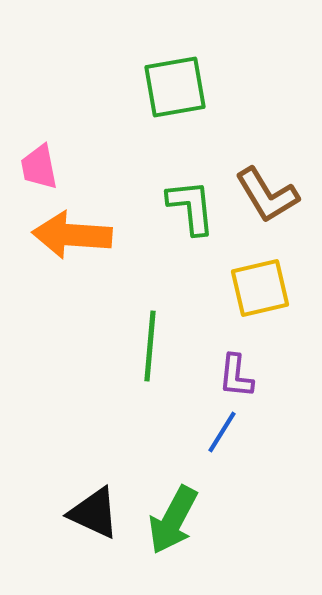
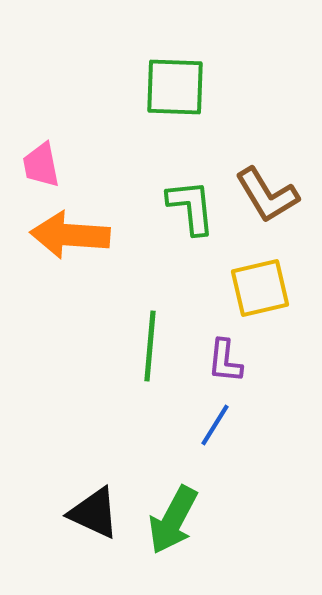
green square: rotated 12 degrees clockwise
pink trapezoid: moved 2 px right, 2 px up
orange arrow: moved 2 px left
purple L-shape: moved 11 px left, 15 px up
blue line: moved 7 px left, 7 px up
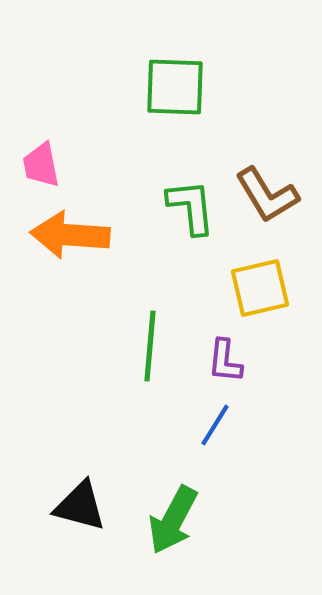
black triangle: moved 14 px left, 7 px up; rotated 10 degrees counterclockwise
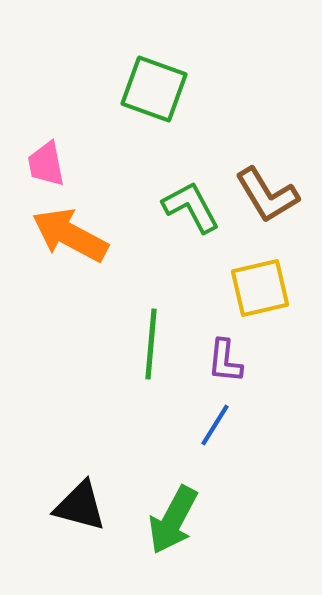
green square: moved 21 px left, 2 px down; rotated 18 degrees clockwise
pink trapezoid: moved 5 px right, 1 px up
green L-shape: rotated 22 degrees counterclockwise
orange arrow: rotated 24 degrees clockwise
green line: moved 1 px right, 2 px up
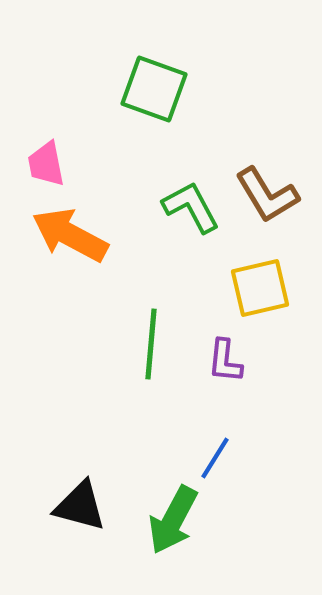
blue line: moved 33 px down
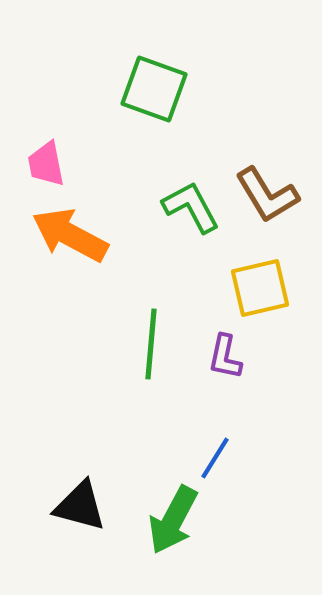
purple L-shape: moved 4 px up; rotated 6 degrees clockwise
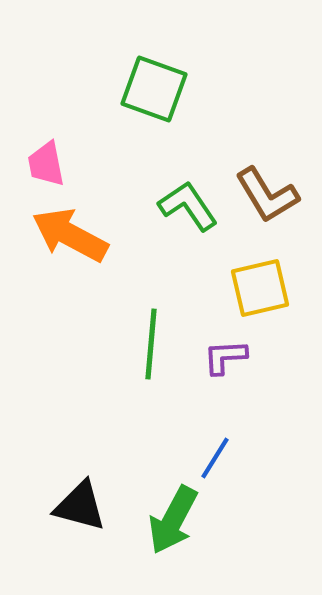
green L-shape: moved 3 px left, 1 px up; rotated 6 degrees counterclockwise
purple L-shape: rotated 75 degrees clockwise
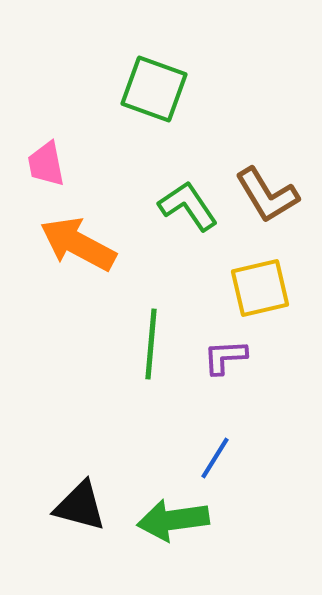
orange arrow: moved 8 px right, 9 px down
green arrow: rotated 54 degrees clockwise
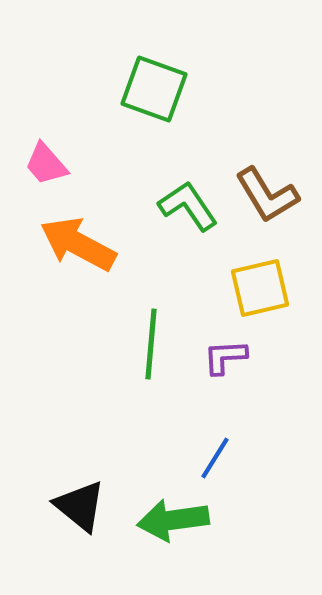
pink trapezoid: rotated 30 degrees counterclockwise
black triangle: rotated 24 degrees clockwise
